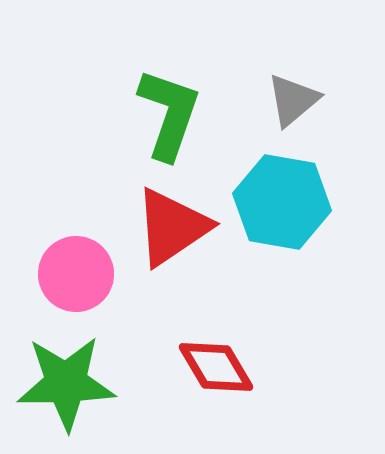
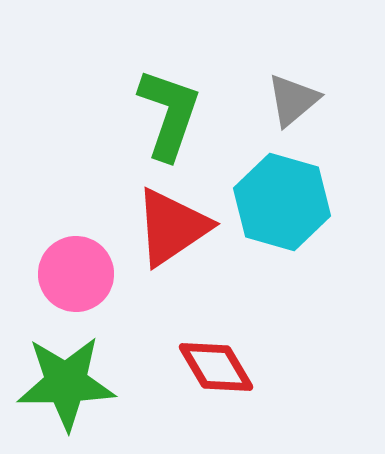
cyan hexagon: rotated 6 degrees clockwise
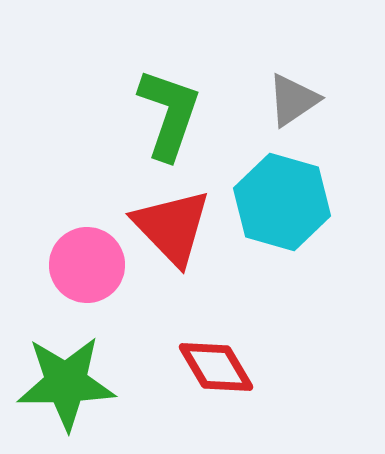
gray triangle: rotated 6 degrees clockwise
red triangle: rotated 40 degrees counterclockwise
pink circle: moved 11 px right, 9 px up
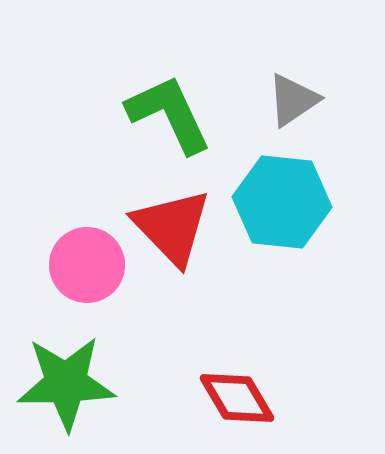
green L-shape: rotated 44 degrees counterclockwise
cyan hexagon: rotated 10 degrees counterclockwise
red diamond: moved 21 px right, 31 px down
